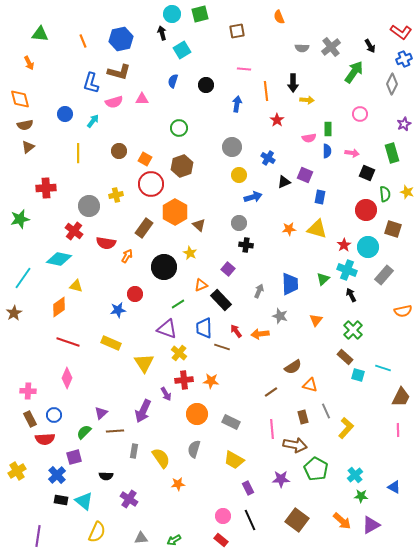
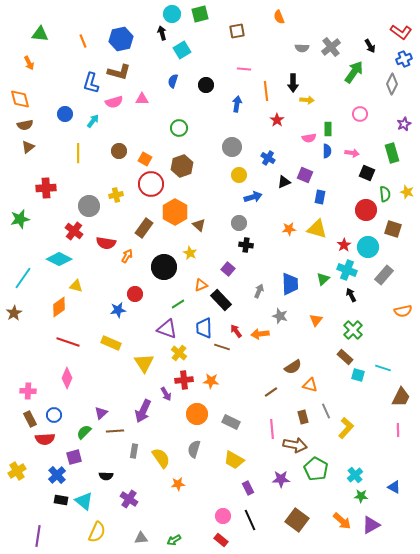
cyan diamond at (59, 259): rotated 15 degrees clockwise
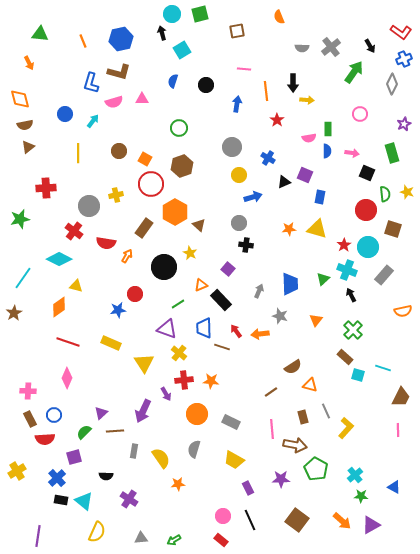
blue cross at (57, 475): moved 3 px down
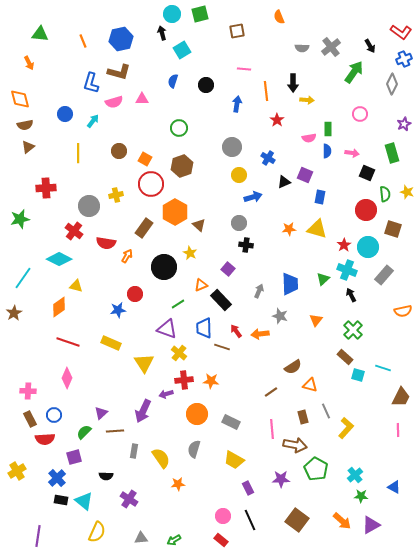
purple arrow at (166, 394): rotated 104 degrees clockwise
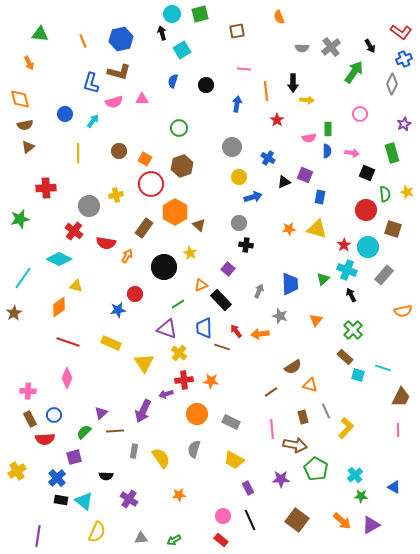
yellow circle at (239, 175): moved 2 px down
orange star at (178, 484): moved 1 px right, 11 px down
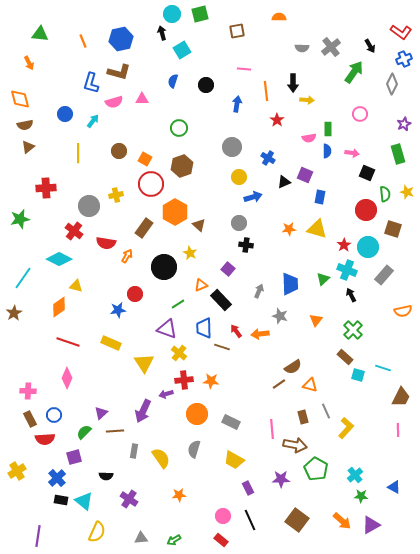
orange semicircle at (279, 17): rotated 112 degrees clockwise
green rectangle at (392, 153): moved 6 px right, 1 px down
brown line at (271, 392): moved 8 px right, 8 px up
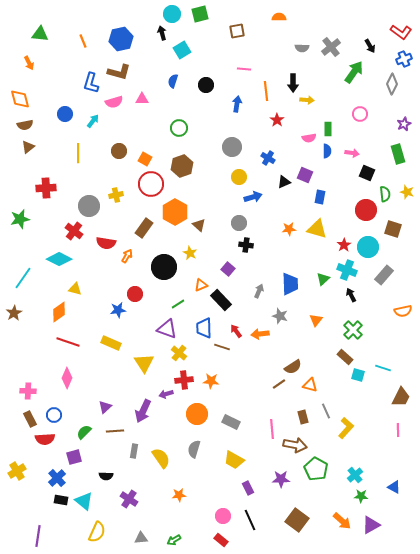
yellow triangle at (76, 286): moved 1 px left, 3 px down
orange diamond at (59, 307): moved 5 px down
purple triangle at (101, 413): moved 4 px right, 6 px up
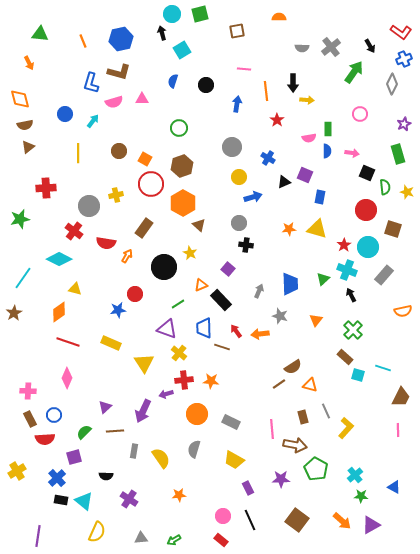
green semicircle at (385, 194): moved 7 px up
orange hexagon at (175, 212): moved 8 px right, 9 px up
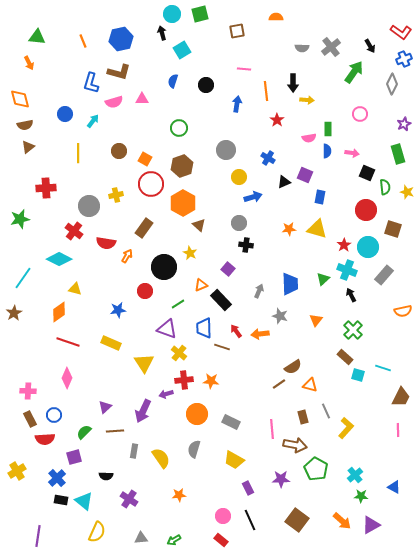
orange semicircle at (279, 17): moved 3 px left
green triangle at (40, 34): moved 3 px left, 3 px down
gray circle at (232, 147): moved 6 px left, 3 px down
red circle at (135, 294): moved 10 px right, 3 px up
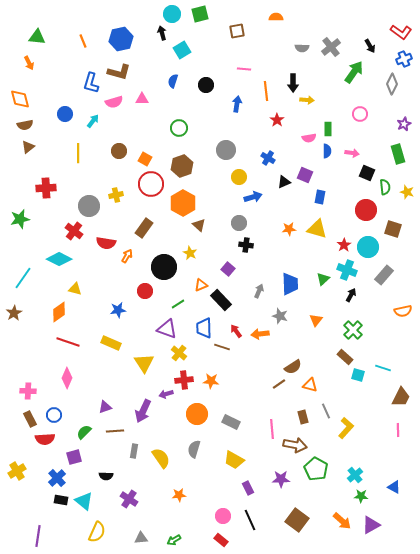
black arrow at (351, 295): rotated 56 degrees clockwise
purple triangle at (105, 407): rotated 24 degrees clockwise
